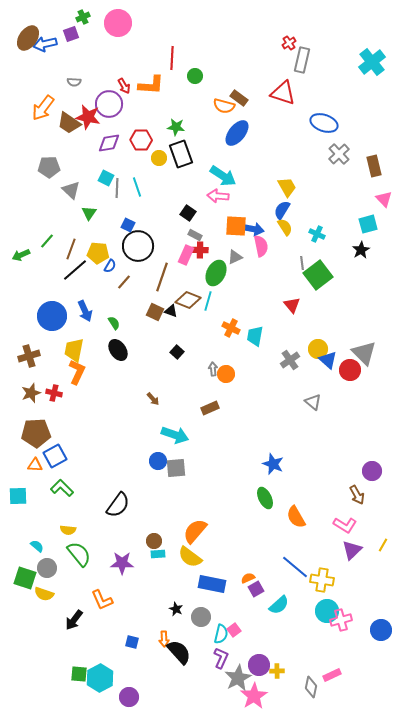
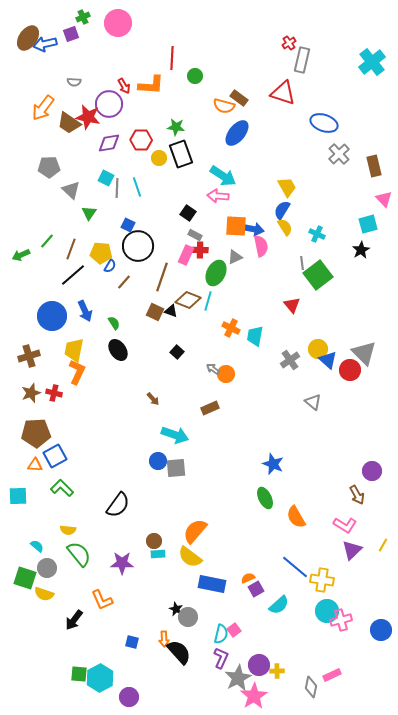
yellow pentagon at (98, 253): moved 3 px right
black line at (75, 270): moved 2 px left, 5 px down
gray arrow at (213, 369): rotated 48 degrees counterclockwise
gray circle at (201, 617): moved 13 px left
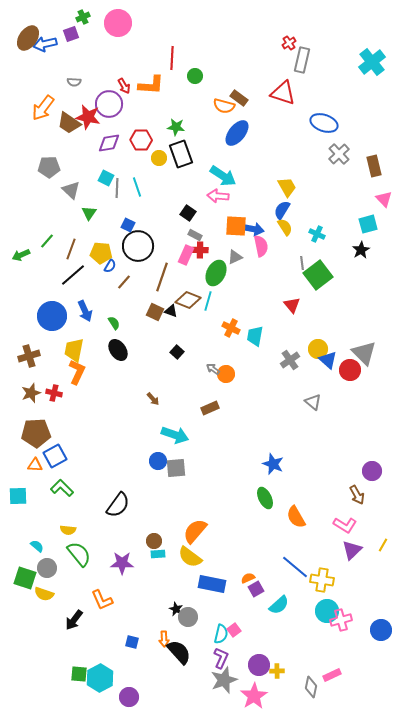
gray star at (238, 678): moved 14 px left, 2 px down; rotated 8 degrees clockwise
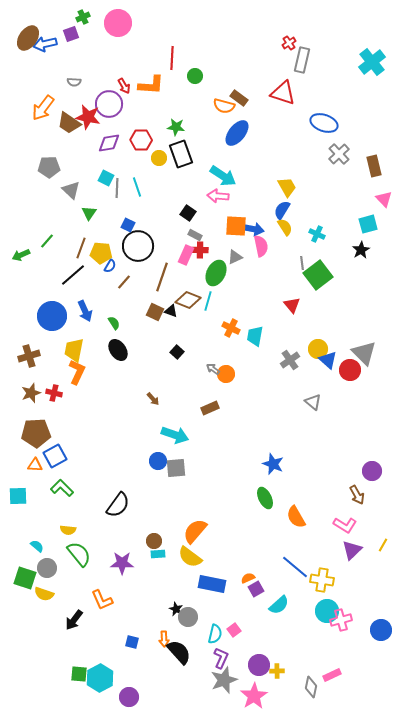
brown line at (71, 249): moved 10 px right, 1 px up
cyan semicircle at (221, 634): moved 6 px left
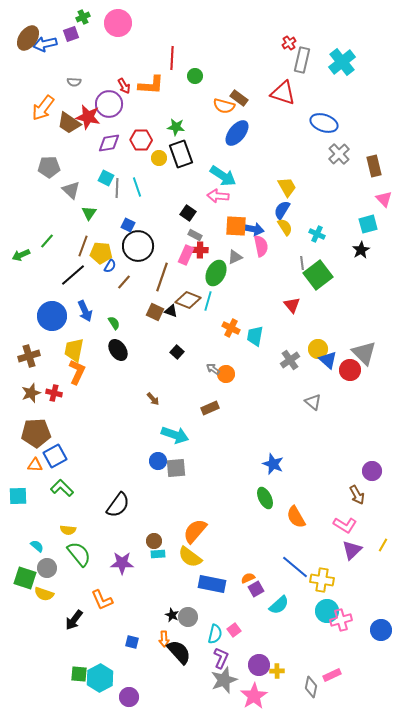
cyan cross at (372, 62): moved 30 px left
brown line at (81, 248): moved 2 px right, 2 px up
black star at (176, 609): moved 4 px left, 6 px down
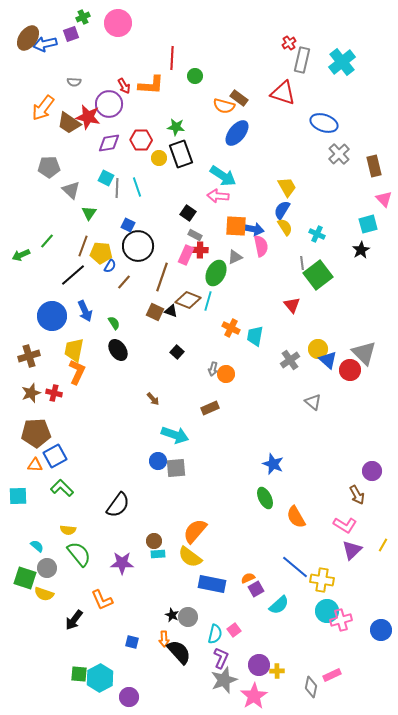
gray arrow at (213, 369): rotated 112 degrees counterclockwise
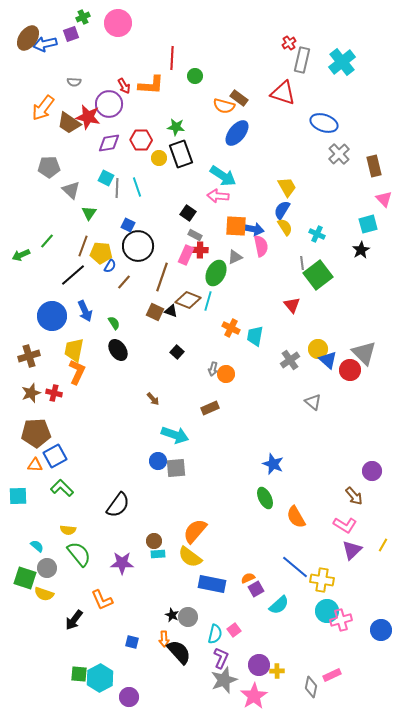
brown arrow at (357, 495): moved 3 px left, 1 px down; rotated 12 degrees counterclockwise
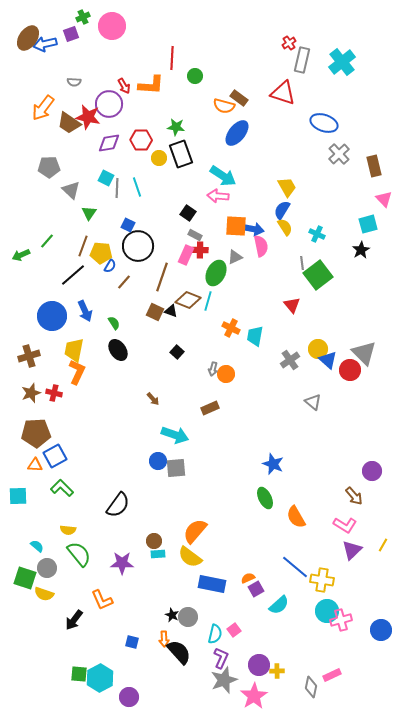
pink circle at (118, 23): moved 6 px left, 3 px down
